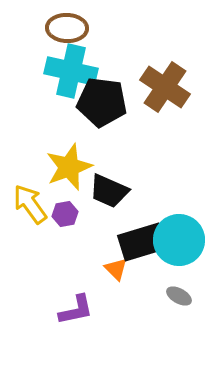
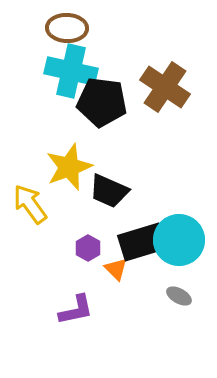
purple hexagon: moved 23 px right, 34 px down; rotated 20 degrees counterclockwise
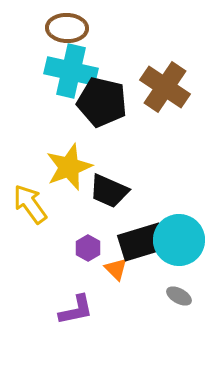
black pentagon: rotated 6 degrees clockwise
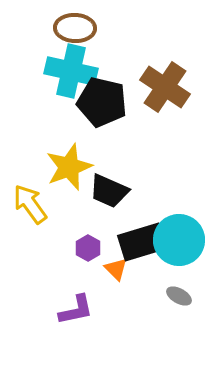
brown ellipse: moved 8 px right
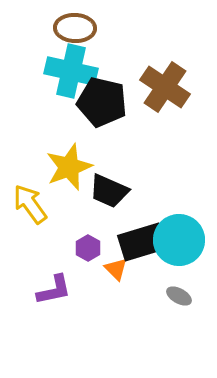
purple L-shape: moved 22 px left, 20 px up
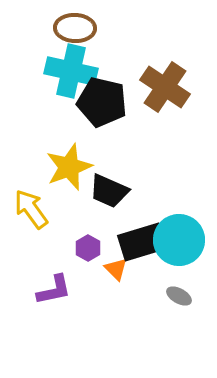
yellow arrow: moved 1 px right, 5 px down
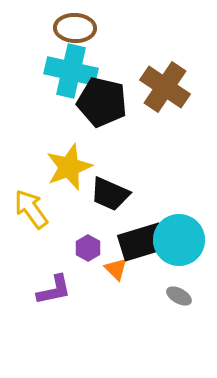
black trapezoid: moved 1 px right, 3 px down
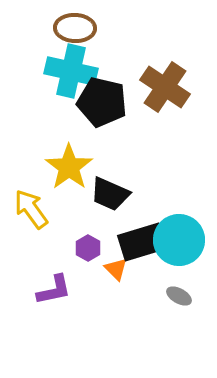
yellow star: rotated 15 degrees counterclockwise
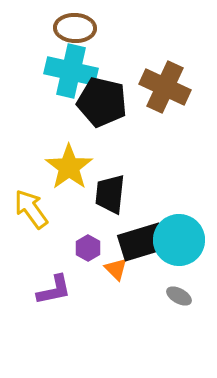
brown cross: rotated 9 degrees counterclockwise
black trapezoid: rotated 72 degrees clockwise
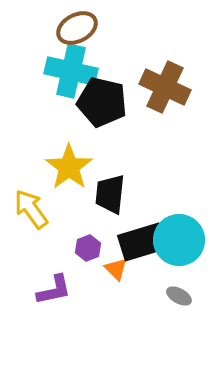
brown ellipse: moved 2 px right; rotated 30 degrees counterclockwise
purple hexagon: rotated 10 degrees clockwise
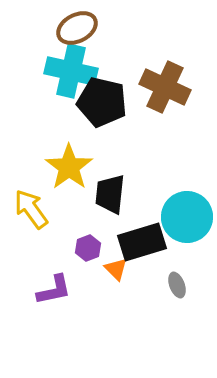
cyan circle: moved 8 px right, 23 px up
gray ellipse: moved 2 px left, 11 px up; rotated 40 degrees clockwise
